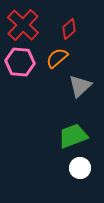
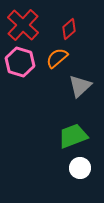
pink hexagon: rotated 12 degrees clockwise
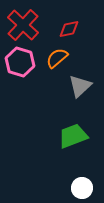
red diamond: rotated 30 degrees clockwise
white circle: moved 2 px right, 20 px down
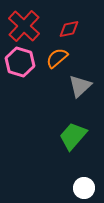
red cross: moved 1 px right, 1 px down
green trapezoid: rotated 28 degrees counterclockwise
white circle: moved 2 px right
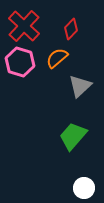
red diamond: moved 2 px right; rotated 35 degrees counterclockwise
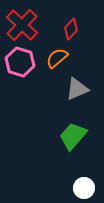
red cross: moved 2 px left, 1 px up
gray triangle: moved 3 px left, 3 px down; rotated 20 degrees clockwise
